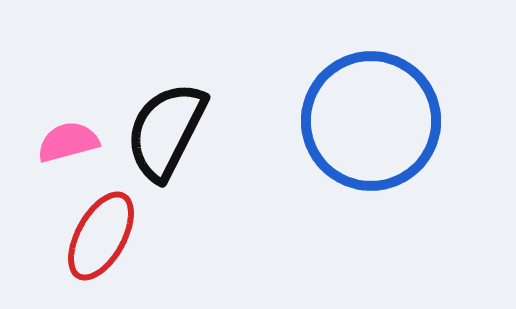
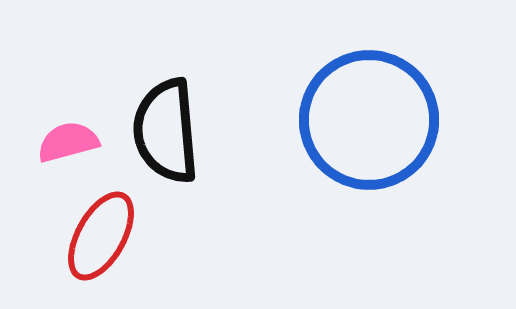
blue circle: moved 2 px left, 1 px up
black semicircle: rotated 32 degrees counterclockwise
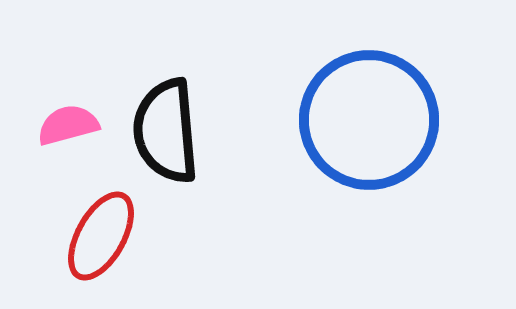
pink semicircle: moved 17 px up
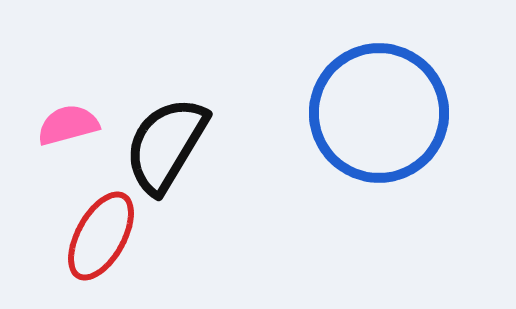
blue circle: moved 10 px right, 7 px up
black semicircle: moved 14 px down; rotated 36 degrees clockwise
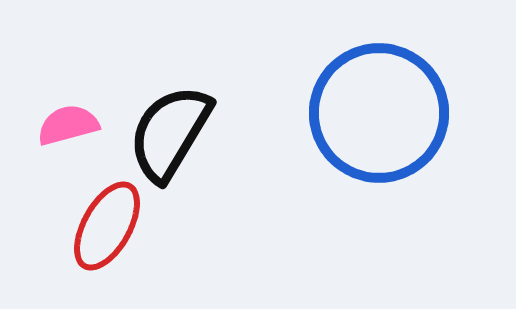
black semicircle: moved 4 px right, 12 px up
red ellipse: moved 6 px right, 10 px up
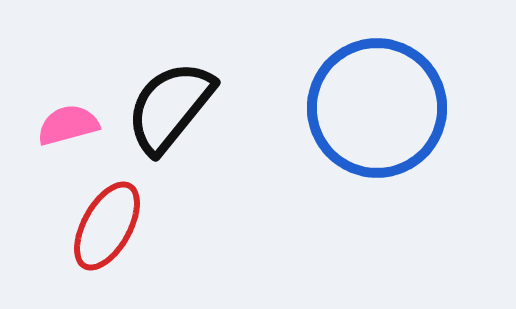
blue circle: moved 2 px left, 5 px up
black semicircle: moved 26 px up; rotated 8 degrees clockwise
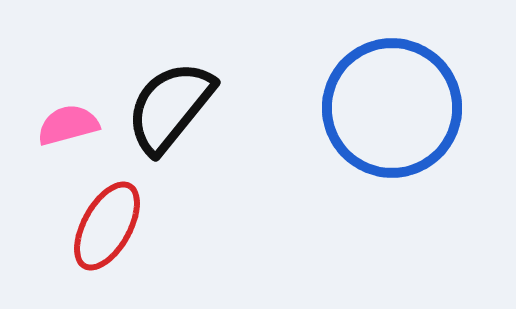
blue circle: moved 15 px right
